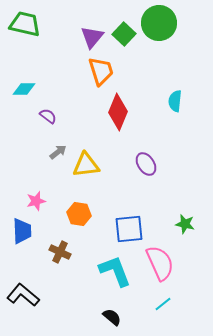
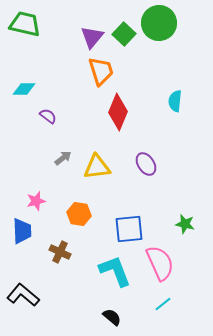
gray arrow: moved 5 px right, 6 px down
yellow triangle: moved 11 px right, 2 px down
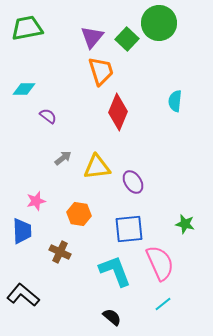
green trapezoid: moved 2 px right, 4 px down; rotated 24 degrees counterclockwise
green square: moved 3 px right, 5 px down
purple ellipse: moved 13 px left, 18 px down
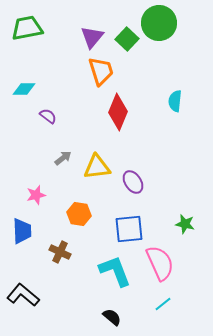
pink star: moved 6 px up
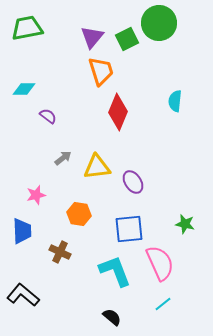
green square: rotated 20 degrees clockwise
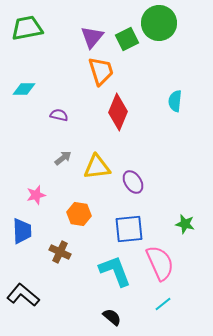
purple semicircle: moved 11 px right, 1 px up; rotated 24 degrees counterclockwise
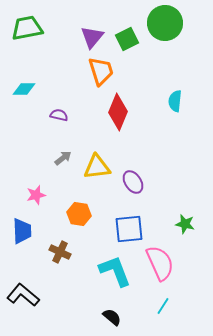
green circle: moved 6 px right
cyan line: moved 2 px down; rotated 18 degrees counterclockwise
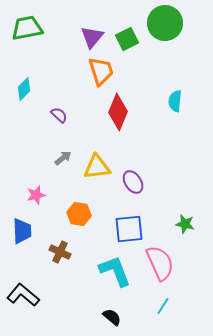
cyan diamond: rotated 45 degrees counterclockwise
purple semicircle: rotated 30 degrees clockwise
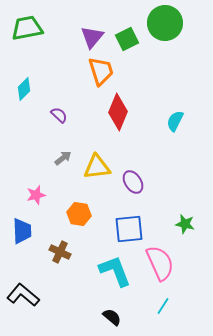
cyan semicircle: moved 20 px down; rotated 20 degrees clockwise
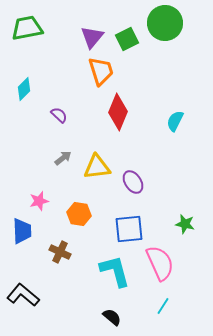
pink star: moved 3 px right, 6 px down
cyan L-shape: rotated 6 degrees clockwise
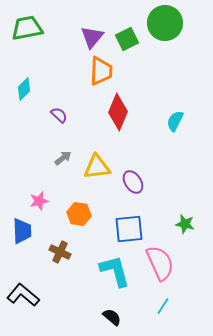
orange trapezoid: rotated 20 degrees clockwise
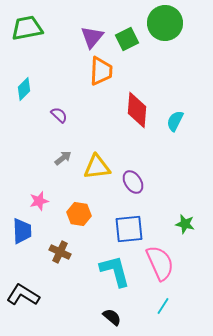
red diamond: moved 19 px right, 2 px up; rotated 18 degrees counterclockwise
black L-shape: rotated 8 degrees counterclockwise
